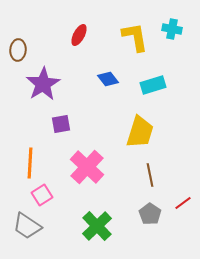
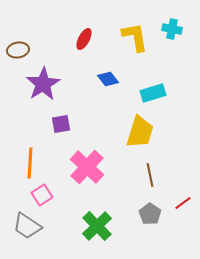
red ellipse: moved 5 px right, 4 px down
brown ellipse: rotated 75 degrees clockwise
cyan rectangle: moved 8 px down
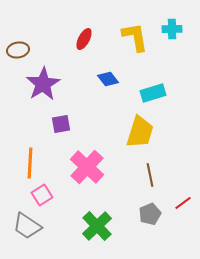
cyan cross: rotated 12 degrees counterclockwise
gray pentagon: rotated 15 degrees clockwise
